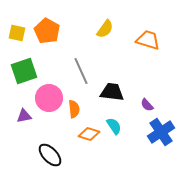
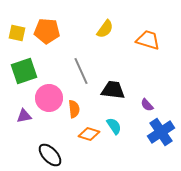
orange pentagon: rotated 25 degrees counterclockwise
black trapezoid: moved 1 px right, 2 px up
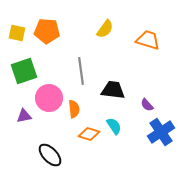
gray line: rotated 16 degrees clockwise
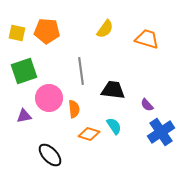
orange trapezoid: moved 1 px left, 1 px up
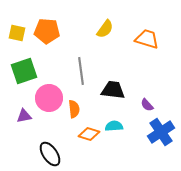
cyan semicircle: rotated 60 degrees counterclockwise
black ellipse: moved 1 px up; rotated 10 degrees clockwise
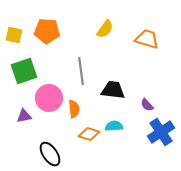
yellow square: moved 3 px left, 2 px down
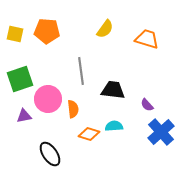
yellow square: moved 1 px right, 1 px up
green square: moved 4 px left, 8 px down
pink circle: moved 1 px left, 1 px down
orange semicircle: moved 1 px left
blue cross: rotated 8 degrees counterclockwise
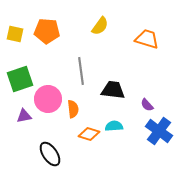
yellow semicircle: moved 5 px left, 3 px up
blue cross: moved 2 px left, 1 px up; rotated 12 degrees counterclockwise
